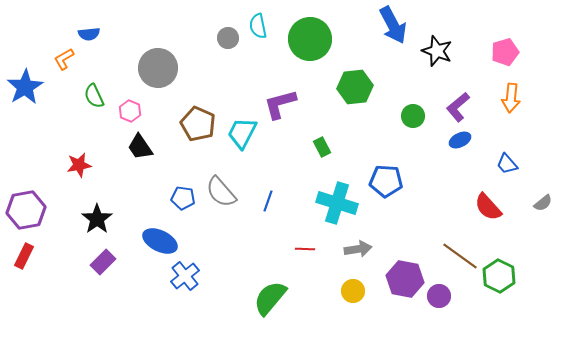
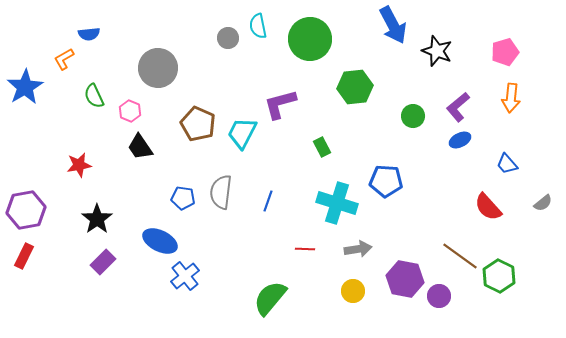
gray semicircle at (221, 192): rotated 48 degrees clockwise
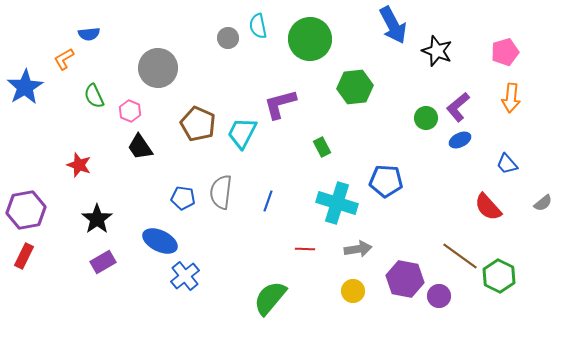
green circle at (413, 116): moved 13 px right, 2 px down
red star at (79, 165): rotated 30 degrees clockwise
purple rectangle at (103, 262): rotated 15 degrees clockwise
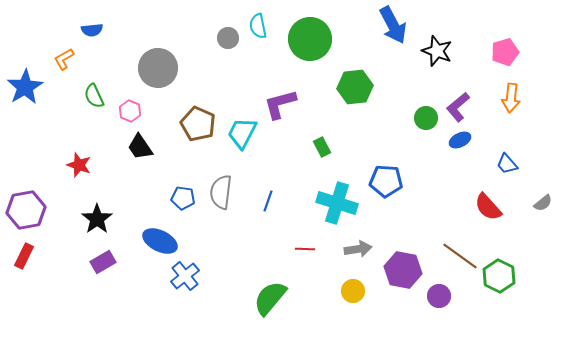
blue semicircle at (89, 34): moved 3 px right, 4 px up
purple hexagon at (405, 279): moved 2 px left, 9 px up
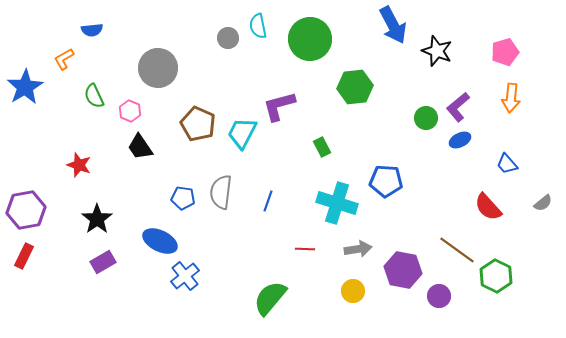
purple L-shape at (280, 104): moved 1 px left, 2 px down
brown line at (460, 256): moved 3 px left, 6 px up
green hexagon at (499, 276): moved 3 px left
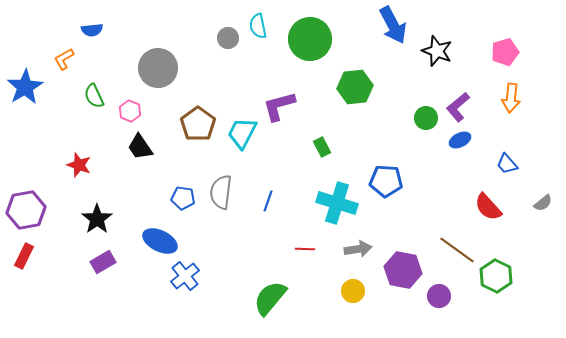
brown pentagon at (198, 124): rotated 12 degrees clockwise
